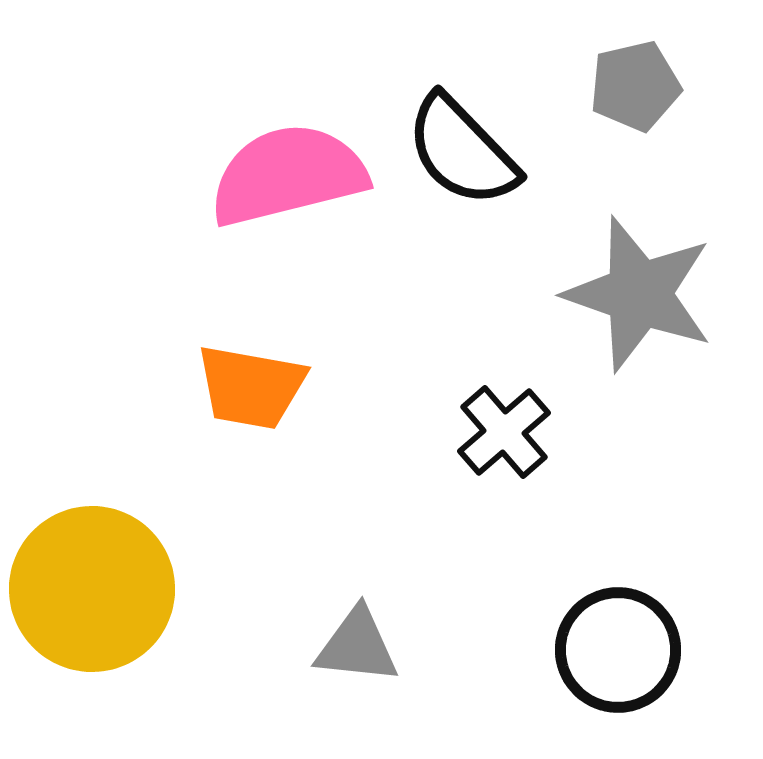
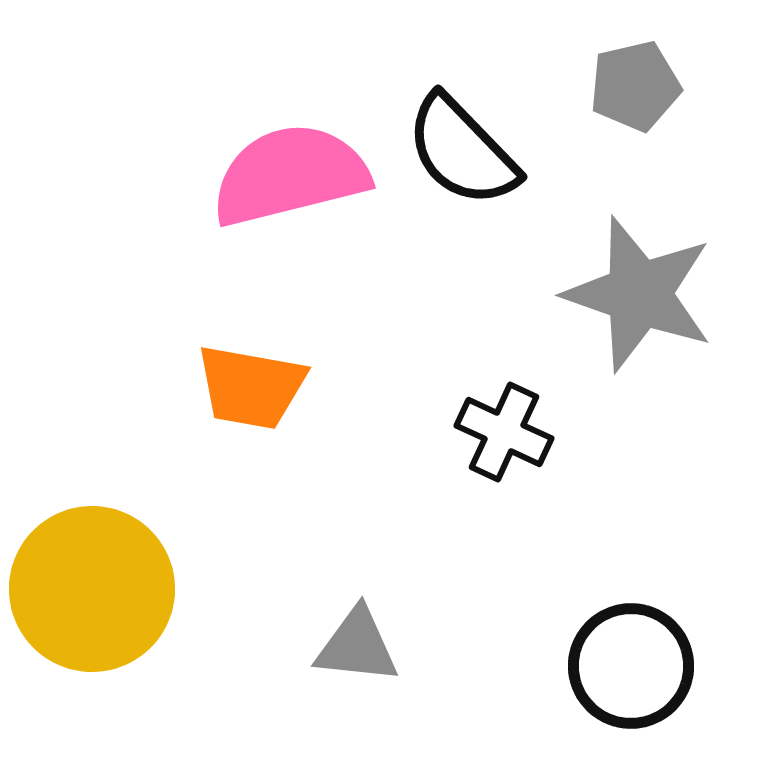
pink semicircle: moved 2 px right
black cross: rotated 24 degrees counterclockwise
black circle: moved 13 px right, 16 px down
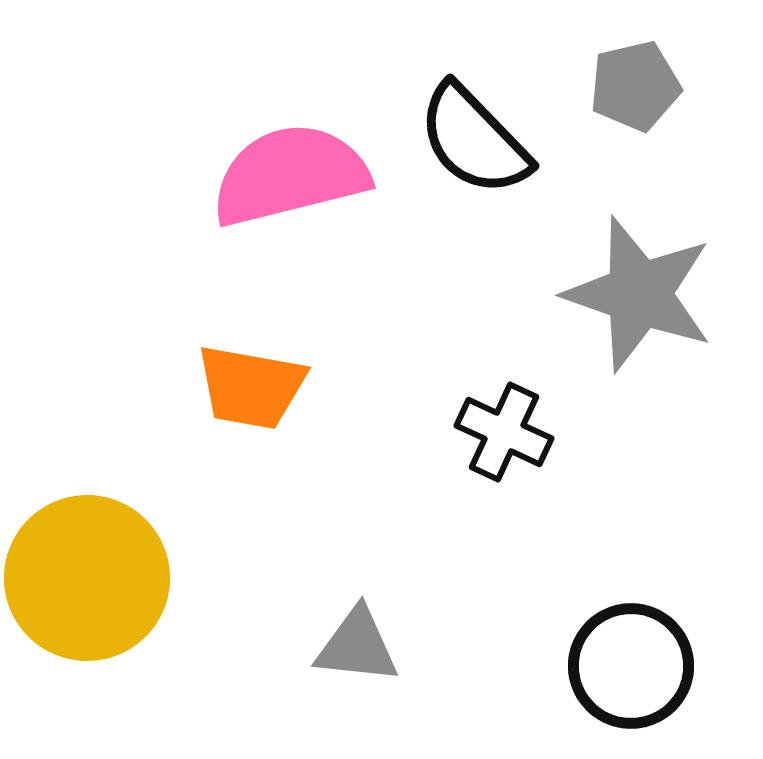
black semicircle: moved 12 px right, 11 px up
yellow circle: moved 5 px left, 11 px up
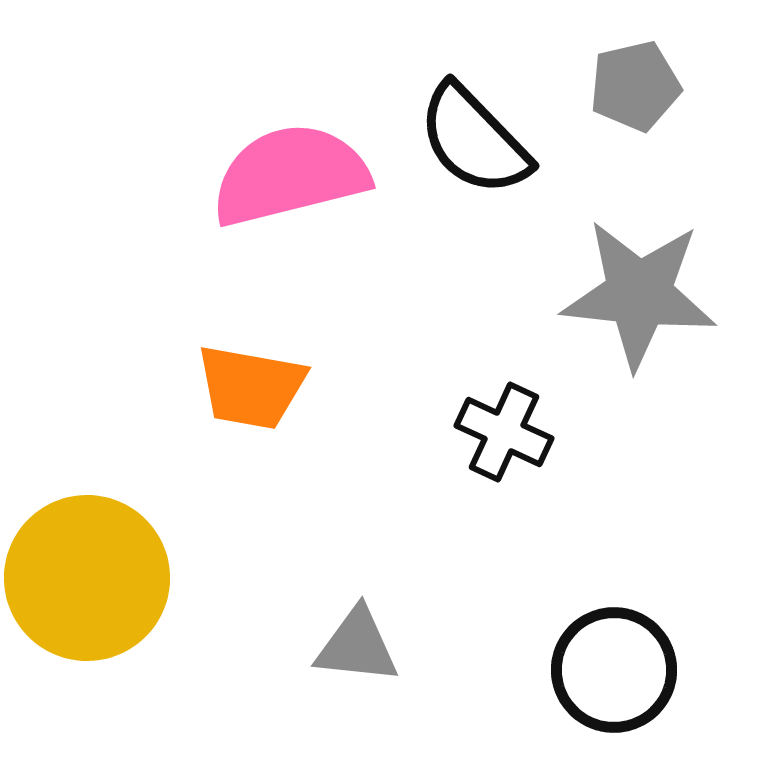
gray star: rotated 13 degrees counterclockwise
black circle: moved 17 px left, 4 px down
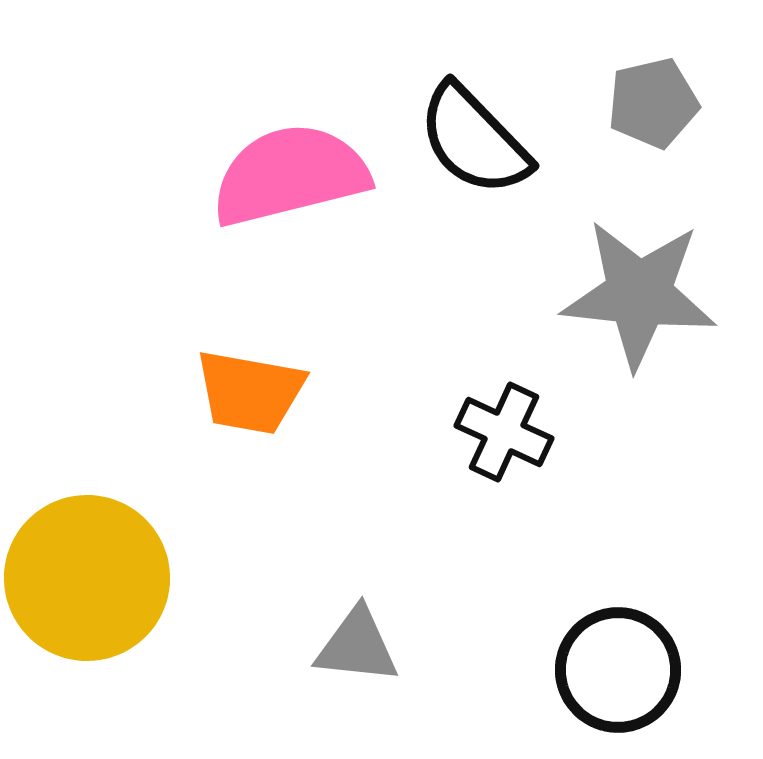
gray pentagon: moved 18 px right, 17 px down
orange trapezoid: moved 1 px left, 5 px down
black circle: moved 4 px right
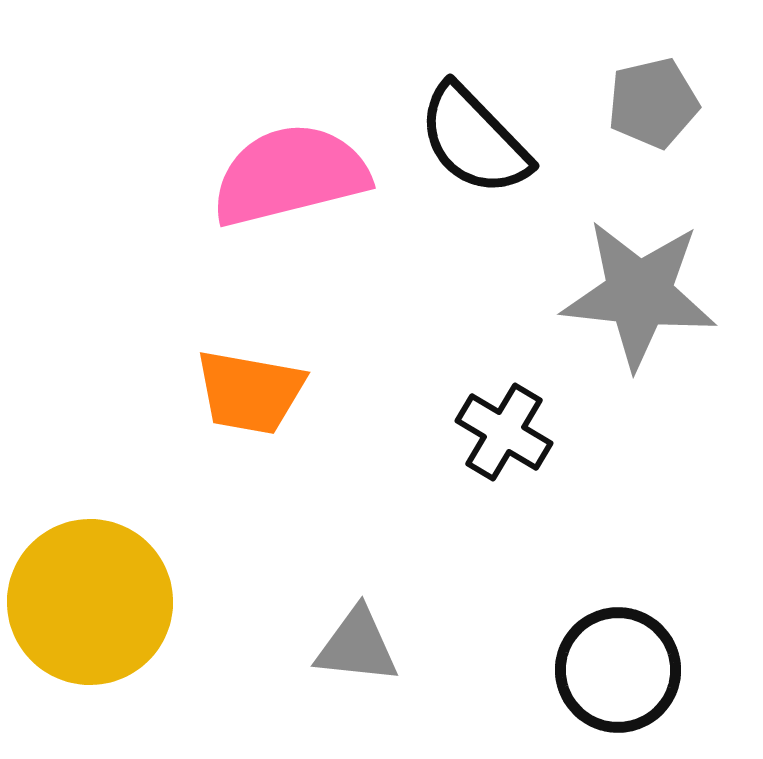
black cross: rotated 6 degrees clockwise
yellow circle: moved 3 px right, 24 px down
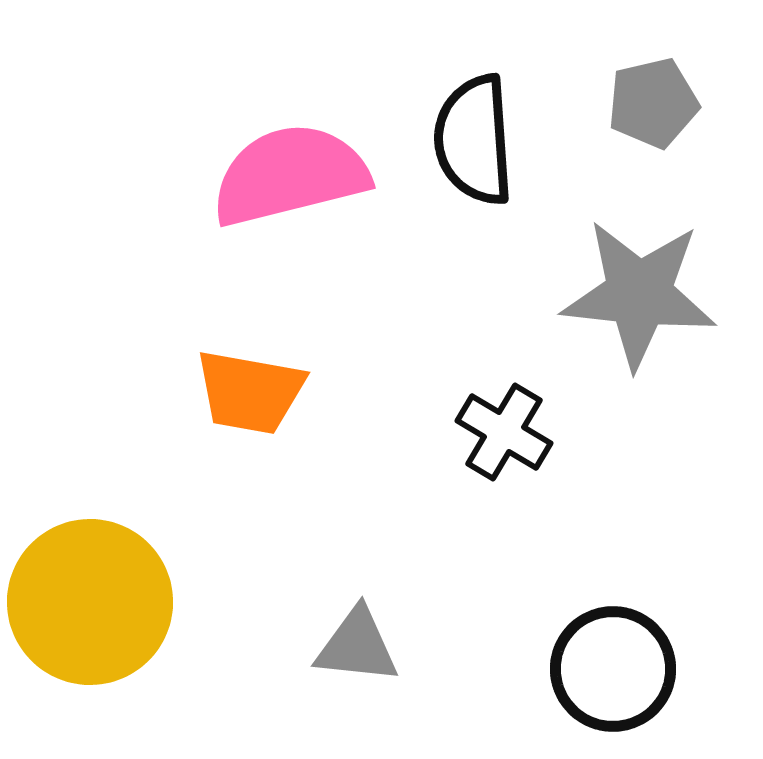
black semicircle: rotated 40 degrees clockwise
black circle: moved 5 px left, 1 px up
